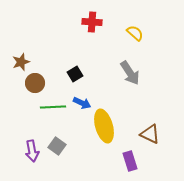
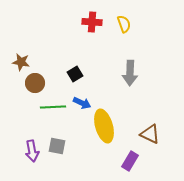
yellow semicircle: moved 11 px left, 9 px up; rotated 30 degrees clockwise
brown star: rotated 30 degrees clockwise
gray arrow: rotated 35 degrees clockwise
gray square: rotated 24 degrees counterclockwise
purple rectangle: rotated 48 degrees clockwise
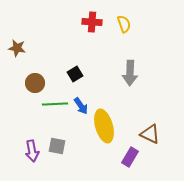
brown star: moved 4 px left, 14 px up
blue arrow: moved 1 px left, 3 px down; rotated 30 degrees clockwise
green line: moved 2 px right, 3 px up
purple rectangle: moved 4 px up
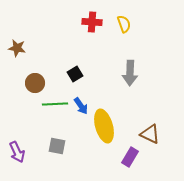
purple arrow: moved 15 px left, 1 px down; rotated 15 degrees counterclockwise
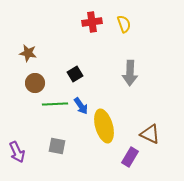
red cross: rotated 12 degrees counterclockwise
brown star: moved 11 px right, 5 px down
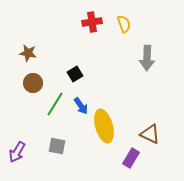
gray arrow: moved 17 px right, 15 px up
brown circle: moved 2 px left
green line: rotated 55 degrees counterclockwise
purple arrow: rotated 55 degrees clockwise
purple rectangle: moved 1 px right, 1 px down
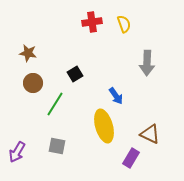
gray arrow: moved 5 px down
blue arrow: moved 35 px right, 10 px up
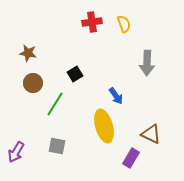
brown triangle: moved 1 px right
purple arrow: moved 1 px left
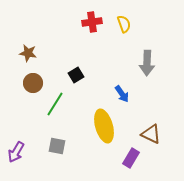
black square: moved 1 px right, 1 px down
blue arrow: moved 6 px right, 2 px up
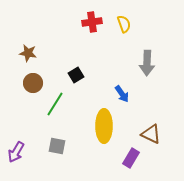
yellow ellipse: rotated 16 degrees clockwise
